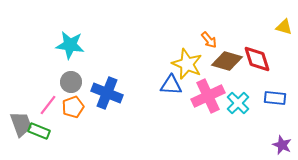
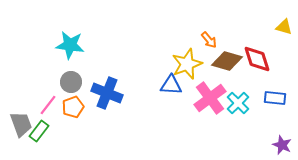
yellow star: rotated 28 degrees clockwise
pink cross: moved 2 px right, 2 px down; rotated 12 degrees counterclockwise
green rectangle: rotated 75 degrees counterclockwise
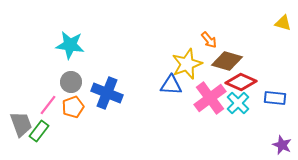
yellow triangle: moved 1 px left, 4 px up
red diamond: moved 16 px left, 23 px down; rotated 48 degrees counterclockwise
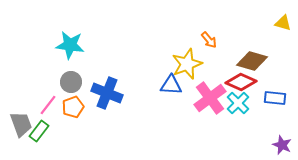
brown diamond: moved 25 px right
